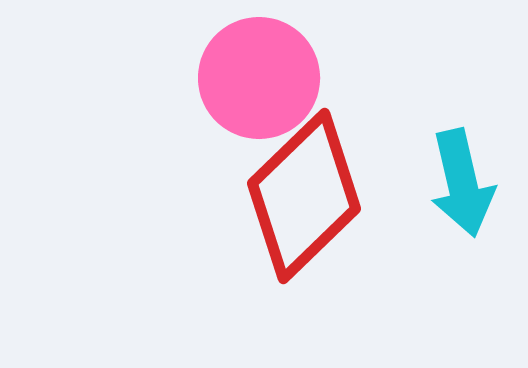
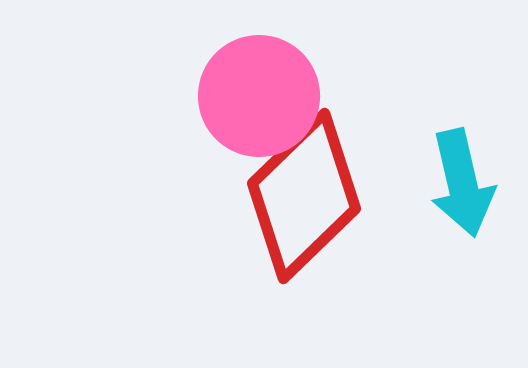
pink circle: moved 18 px down
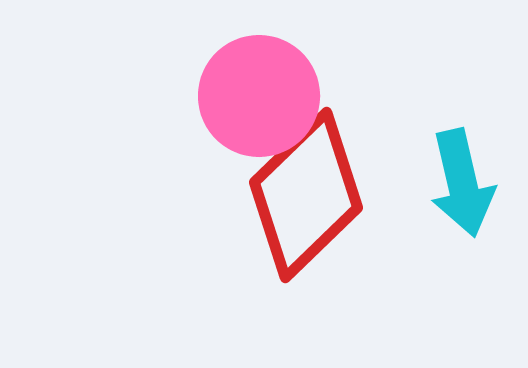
red diamond: moved 2 px right, 1 px up
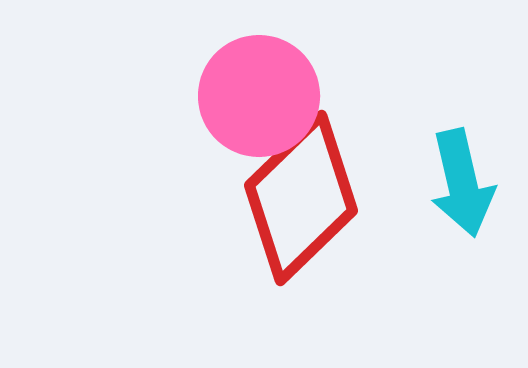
red diamond: moved 5 px left, 3 px down
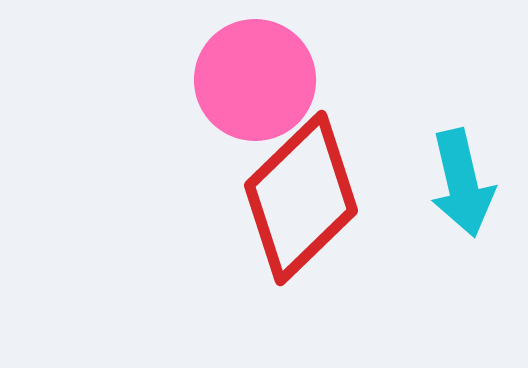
pink circle: moved 4 px left, 16 px up
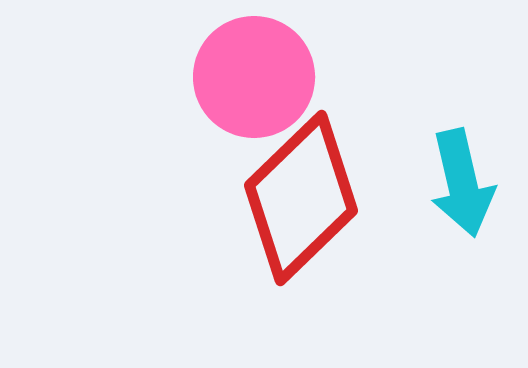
pink circle: moved 1 px left, 3 px up
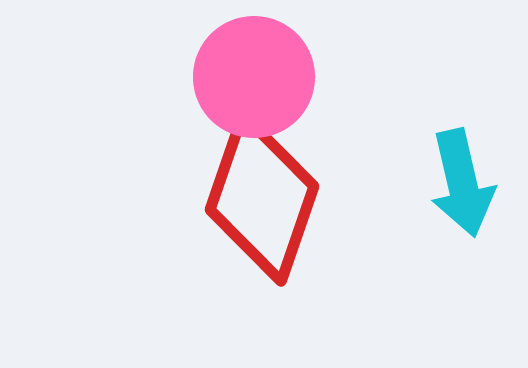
red diamond: moved 39 px left; rotated 27 degrees counterclockwise
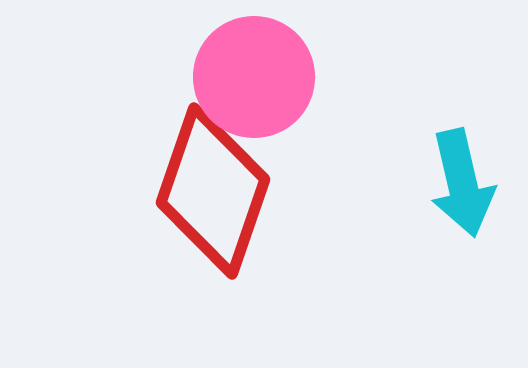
red diamond: moved 49 px left, 7 px up
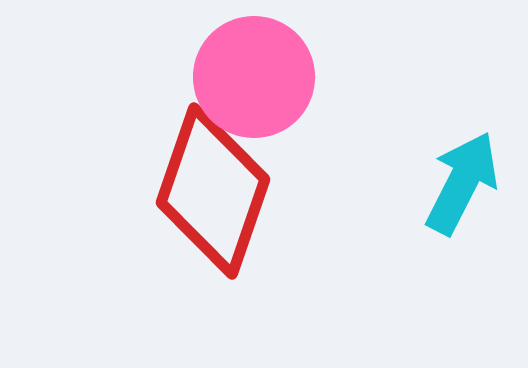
cyan arrow: rotated 140 degrees counterclockwise
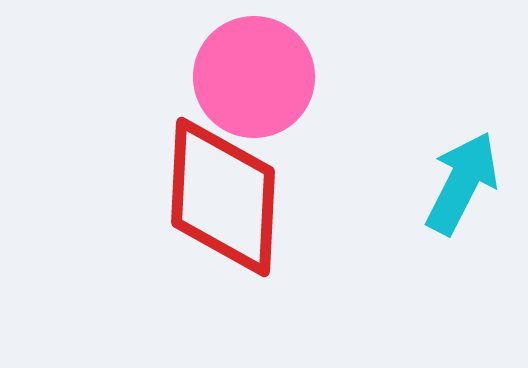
red diamond: moved 10 px right, 6 px down; rotated 16 degrees counterclockwise
